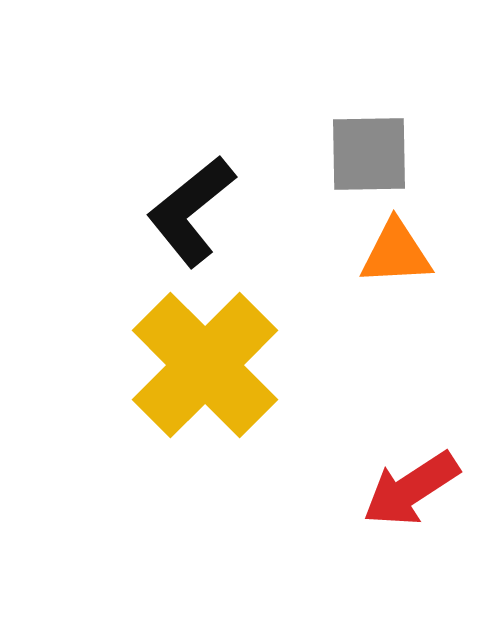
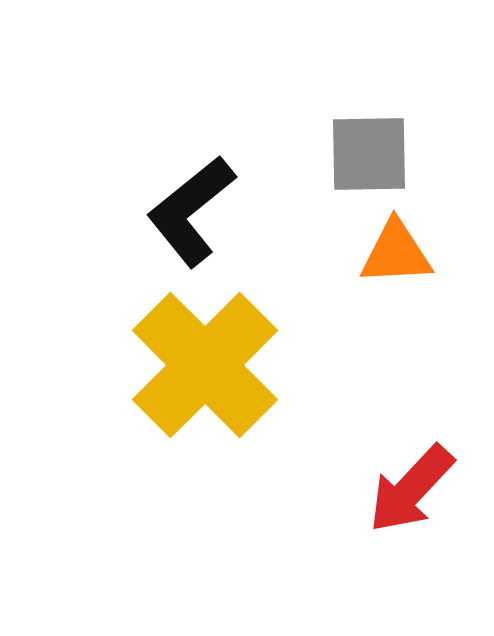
red arrow: rotated 14 degrees counterclockwise
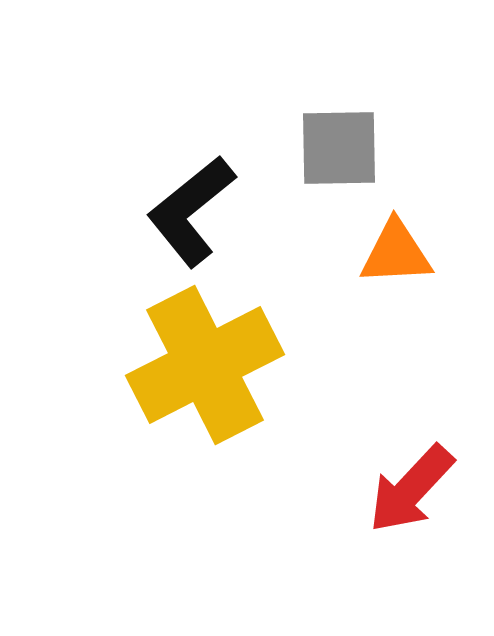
gray square: moved 30 px left, 6 px up
yellow cross: rotated 18 degrees clockwise
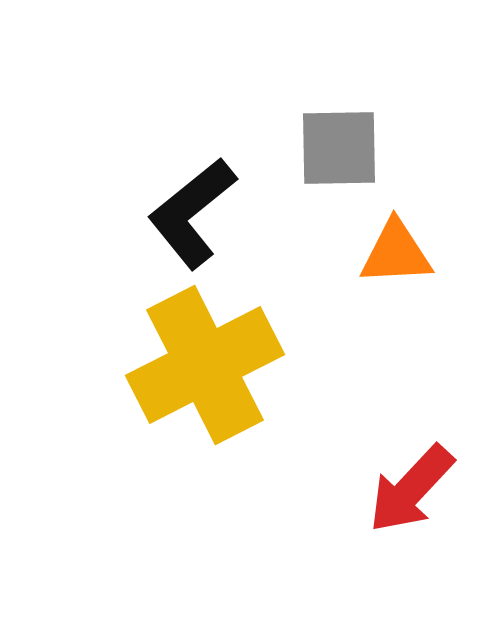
black L-shape: moved 1 px right, 2 px down
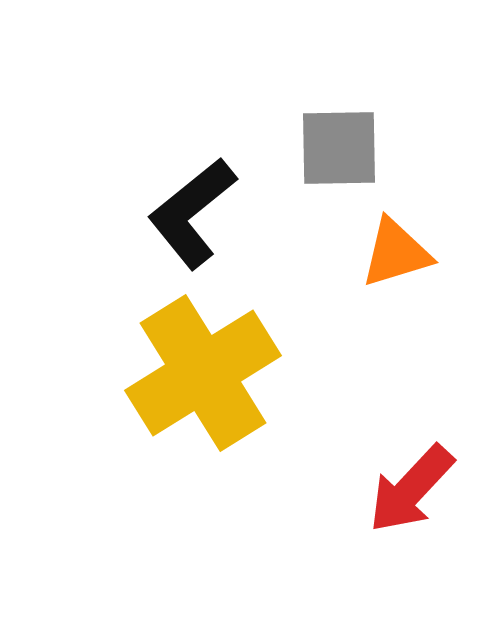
orange triangle: rotated 14 degrees counterclockwise
yellow cross: moved 2 px left, 8 px down; rotated 5 degrees counterclockwise
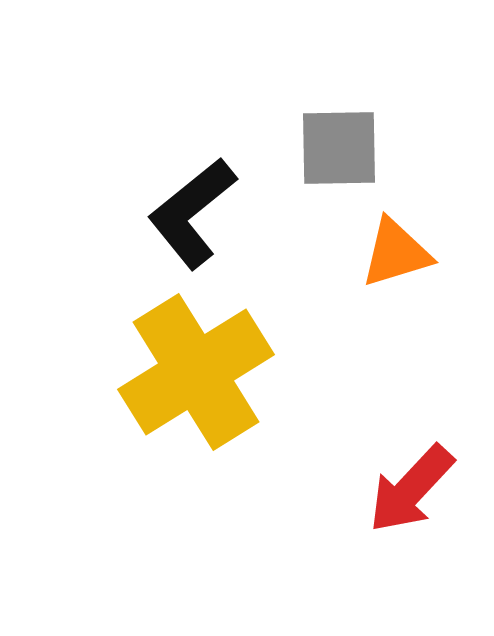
yellow cross: moved 7 px left, 1 px up
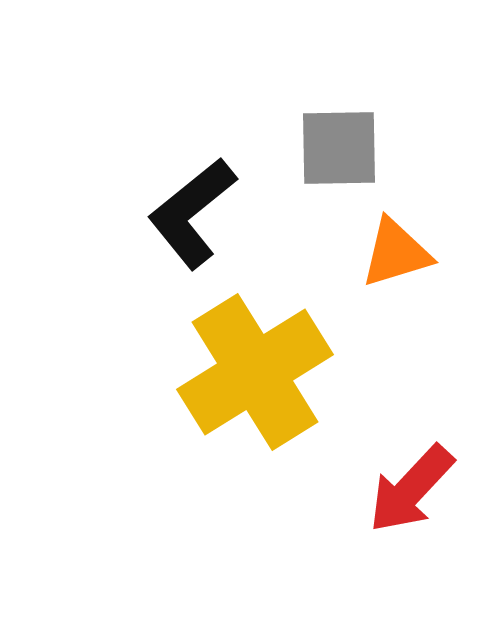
yellow cross: moved 59 px right
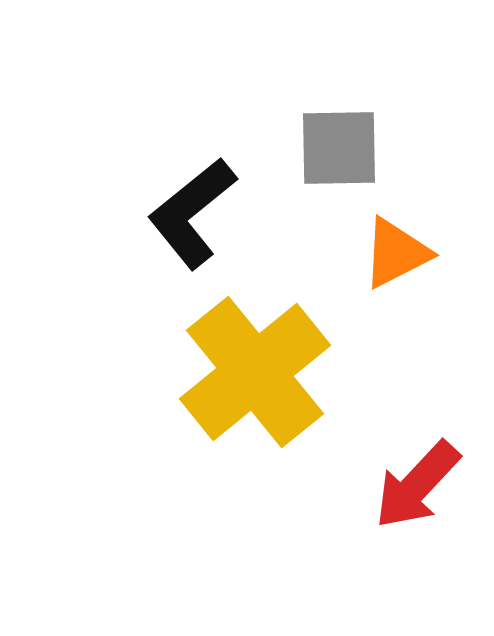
orange triangle: rotated 10 degrees counterclockwise
yellow cross: rotated 7 degrees counterclockwise
red arrow: moved 6 px right, 4 px up
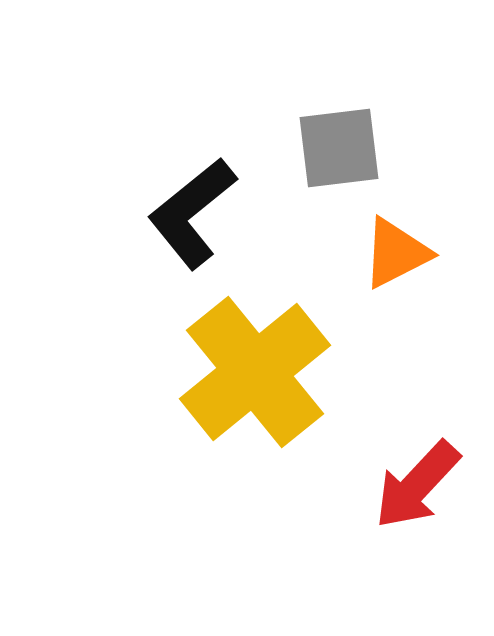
gray square: rotated 6 degrees counterclockwise
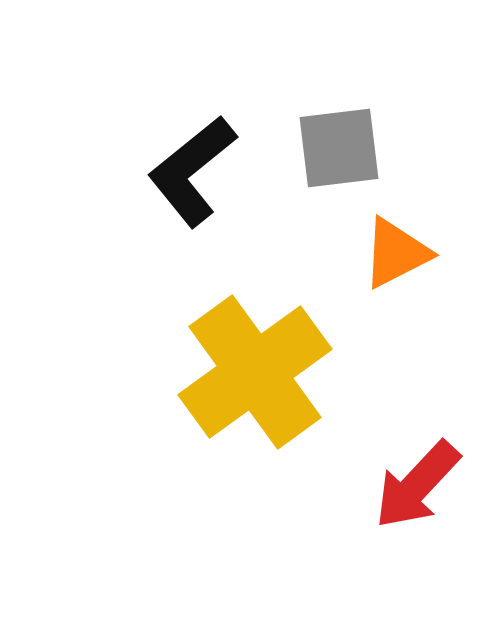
black L-shape: moved 42 px up
yellow cross: rotated 3 degrees clockwise
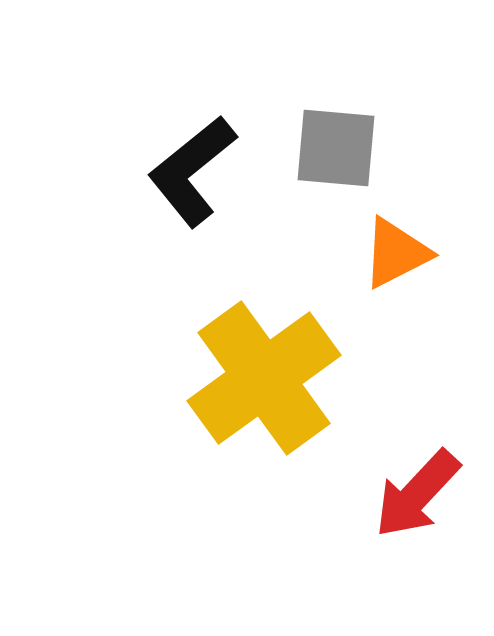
gray square: moved 3 px left; rotated 12 degrees clockwise
yellow cross: moved 9 px right, 6 px down
red arrow: moved 9 px down
